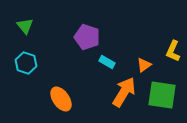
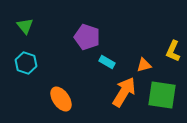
orange triangle: rotated 21 degrees clockwise
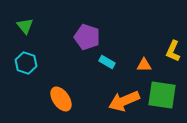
orange triangle: rotated 14 degrees clockwise
orange arrow: moved 9 px down; rotated 144 degrees counterclockwise
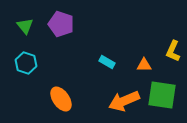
purple pentagon: moved 26 px left, 13 px up
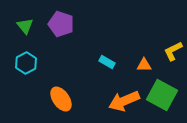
yellow L-shape: rotated 40 degrees clockwise
cyan hexagon: rotated 15 degrees clockwise
green square: rotated 20 degrees clockwise
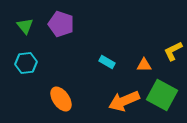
cyan hexagon: rotated 20 degrees clockwise
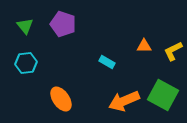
purple pentagon: moved 2 px right
orange triangle: moved 19 px up
green square: moved 1 px right
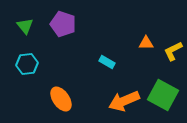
orange triangle: moved 2 px right, 3 px up
cyan hexagon: moved 1 px right, 1 px down
